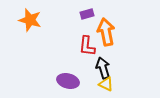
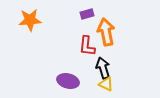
orange star: rotated 20 degrees counterclockwise
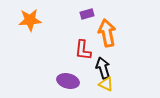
orange arrow: moved 1 px right, 1 px down
red L-shape: moved 4 px left, 4 px down
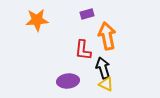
orange star: moved 7 px right
orange arrow: moved 3 px down
purple ellipse: rotated 20 degrees counterclockwise
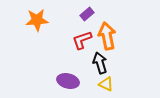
purple rectangle: rotated 24 degrees counterclockwise
red L-shape: moved 1 px left, 10 px up; rotated 65 degrees clockwise
black arrow: moved 3 px left, 5 px up
purple ellipse: rotated 20 degrees clockwise
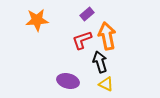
black arrow: moved 1 px up
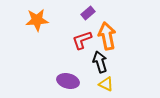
purple rectangle: moved 1 px right, 1 px up
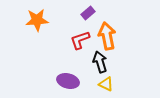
red L-shape: moved 2 px left
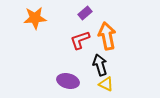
purple rectangle: moved 3 px left
orange star: moved 2 px left, 2 px up
black arrow: moved 3 px down
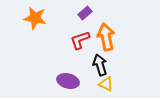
orange star: rotated 15 degrees clockwise
orange arrow: moved 1 px left, 1 px down
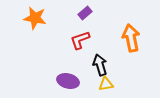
orange arrow: moved 25 px right, 1 px down
yellow triangle: rotated 35 degrees counterclockwise
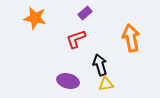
red L-shape: moved 4 px left, 1 px up
